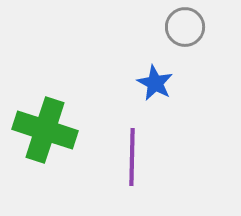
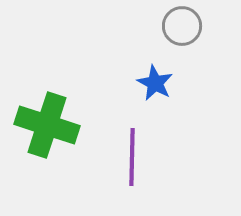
gray circle: moved 3 px left, 1 px up
green cross: moved 2 px right, 5 px up
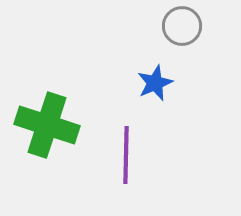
blue star: rotated 21 degrees clockwise
purple line: moved 6 px left, 2 px up
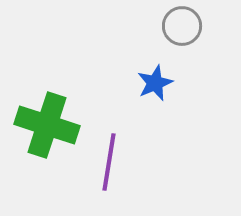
purple line: moved 17 px left, 7 px down; rotated 8 degrees clockwise
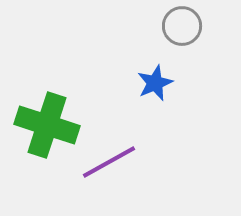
purple line: rotated 52 degrees clockwise
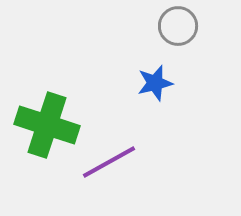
gray circle: moved 4 px left
blue star: rotated 9 degrees clockwise
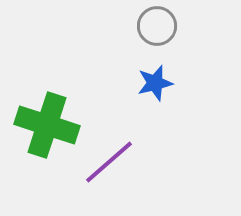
gray circle: moved 21 px left
purple line: rotated 12 degrees counterclockwise
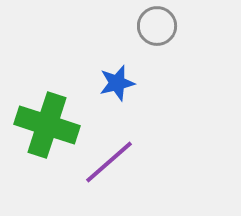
blue star: moved 38 px left
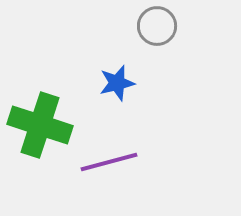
green cross: moved 7 px left
purple line: rotated 26 degrees clockwise
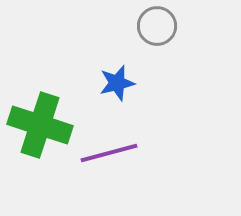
purple line: moved 9 px up
